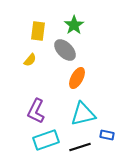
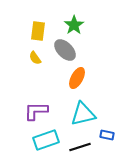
yellow semicircle: moved 5 px right, 2 px up; rotated 104 degrees clockwise
purple L-shape: rotated 65 degrees clockwise
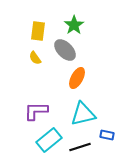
cyan rectangle: moved 3 px right; rotated 20 degrees counterclockwise
